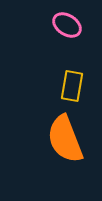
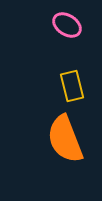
yellow rectangle: rotated 24 degrees counterclockwise
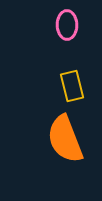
pink ellipse: rotated 56 degrees clockwise
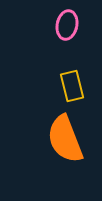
pink ellipse: rotated 12 degrees clockwise
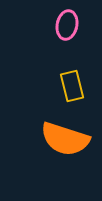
orange semicircle: rotated 51 degrees counterclockwise
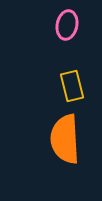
orange semicircle: rotated 69 degrees clockwise
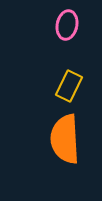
yellow rectangle: moved 3 px left; rotated 40 degrees clockwise
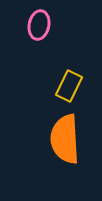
pink ellipse: moved 28 px left
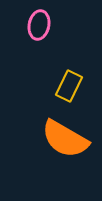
orange semicircle: rotated 57 degrees counterclockwise
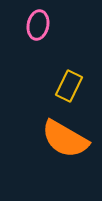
pink ellipse: moved 1 px left
